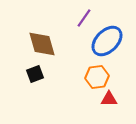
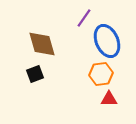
blue ellipse: rotated 68 degrees counterclockwise
orange hexagon: moved 4 px right, 3 px up
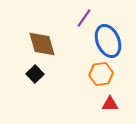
blue ellipse: moved 1 px right
black square: rotated 24 degrees counterclockwise
red triangle: moved 1 px right, 5 px down
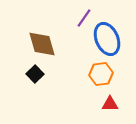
blue ellipse: moved 1 px left, 2 px up
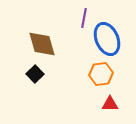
purple line: rotated 24 degrees counterclockwise
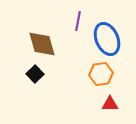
purple line: moved 6 px left, 3 px down
